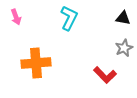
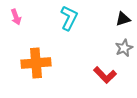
black triangle: moved 1 px down; rotated 28 degrees counterclockwise
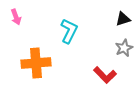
cyan L-shape: moved 13 px down
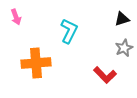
black triangle: moved 1 px left
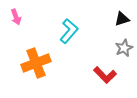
cyan L-shape: rotated 15 degrees clockwise
orange cross: rotated 16 degrees counterclockwise
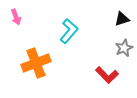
red L-shape: moved 2 px right
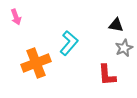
black triangle: moved 6 px left, 6 px down; rotated 28 degrees clockwise
cyan L-shape: moved 12 px down
red L-shape: rotated 40 degrees clockwise
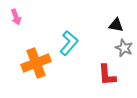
gray star: rotated 24 degrees counterclockwise
